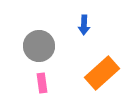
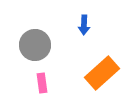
gray circle: moved 4 px left, 1 px up
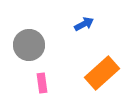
blue arrow: moved 1 px up; rotated 120 degrees counterclockwise
gray circle: moved 6 px left
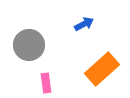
orange rectangle: moved 4 px up
pink rectangle: moved 4 px right
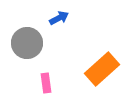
blue arrow: moved 25 px left, 6 px up
gray circle: moved 2 px left, 2 px up
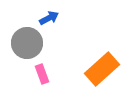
blue arrow: moved 10 px left
pink rectangle: moved 4 px left, 9 px up; rotated 12 degrees counterclockwise
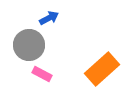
gray circle: moved 2 px right, 2 px down
pink rectangle: rotated 42 degrees counterclockwise
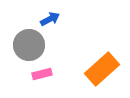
blue arrow: moved 1 px right, 1 px down
pink rectangle: rotated 42 degrees counterclockwise
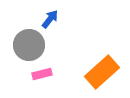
blue arrow: rotated 24 degrees counterclockwise
orange rectangle: moved 3 px down
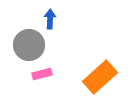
blue arrow: rotated 36 degrees counterclockwise
orange rectangle: moved 2 px left, 5 px down
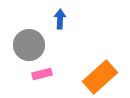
blue arrow: moved 10 px right
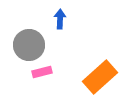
pink rectangle: moved 2 px up
